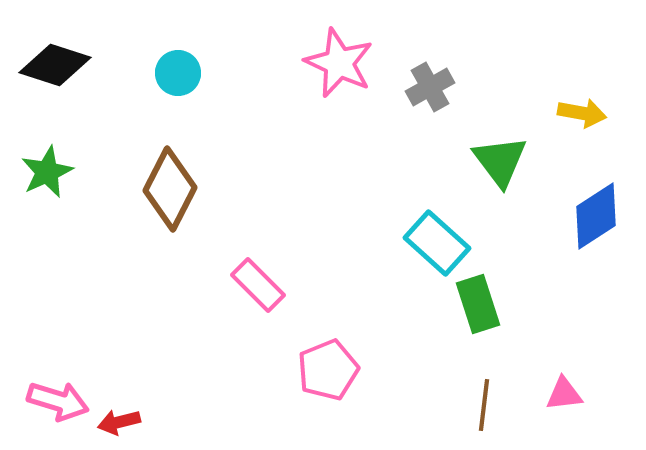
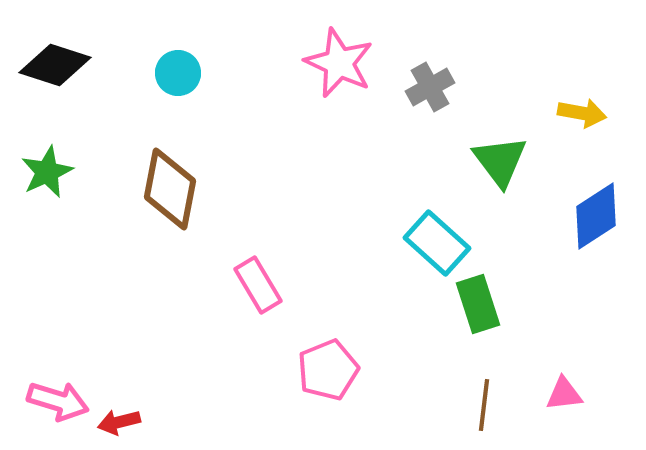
brown diamond: rotated 16 degrees counterclockwise
pink rectangle: rotated 14 degrees clockwise
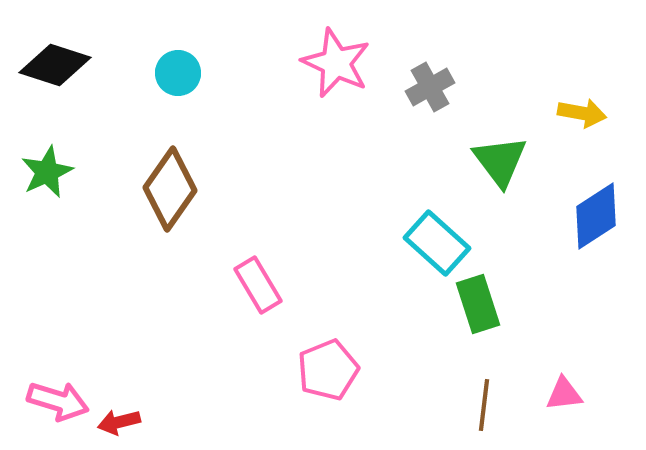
pink star: moved 3 px left
brown diamond: rotated 24 degrees clockwise
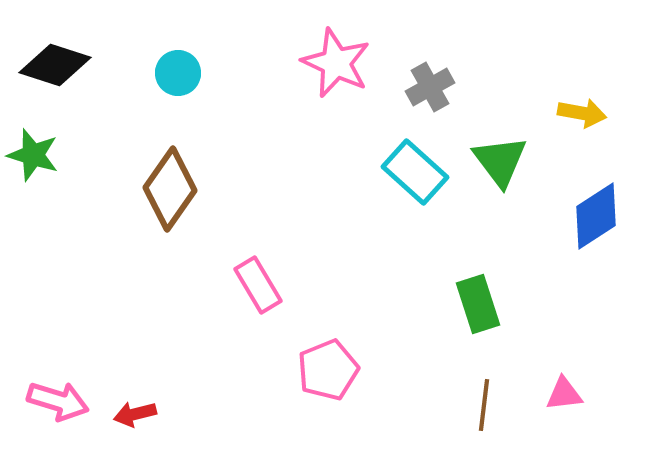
green star: moved 14 px left, 17 px up; rotated 30 degrees counterclockwise
cyan rectangle: moved 22 px left, 71 px up
red arrow: moved 16 px right, 8 px up
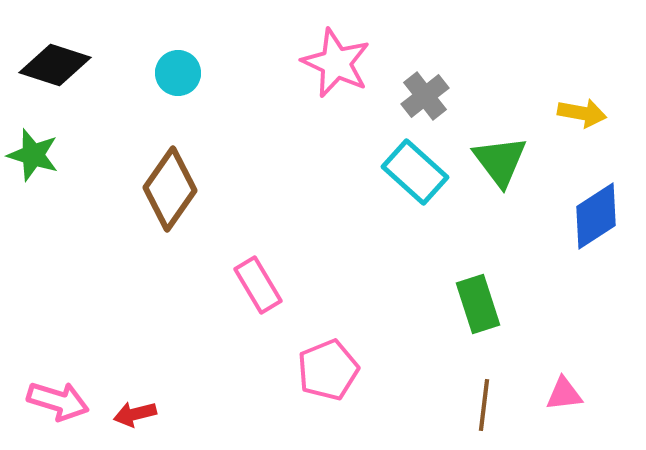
gray cross: moved 5 px left, 9 px down; rotated 9 degrees counterclockwise
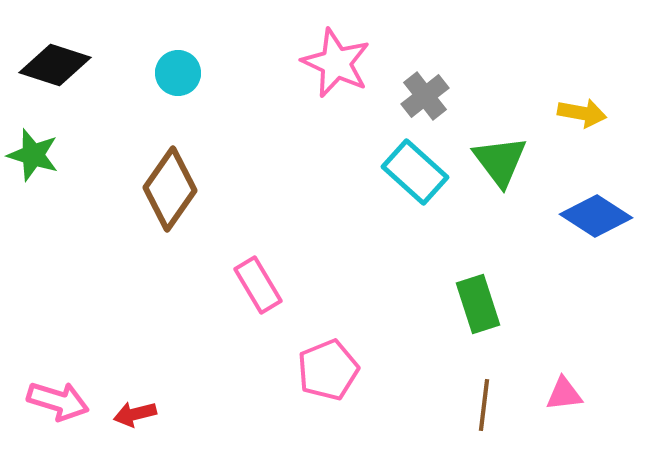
blue diamond: rotated 66 degrees clockwise
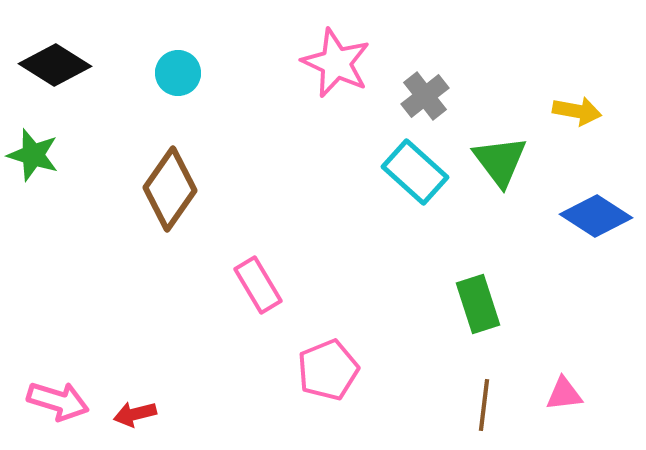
black diamond: rotated 14 degrees clockwise
yellow arrow: moved 5 px left, 2 px up
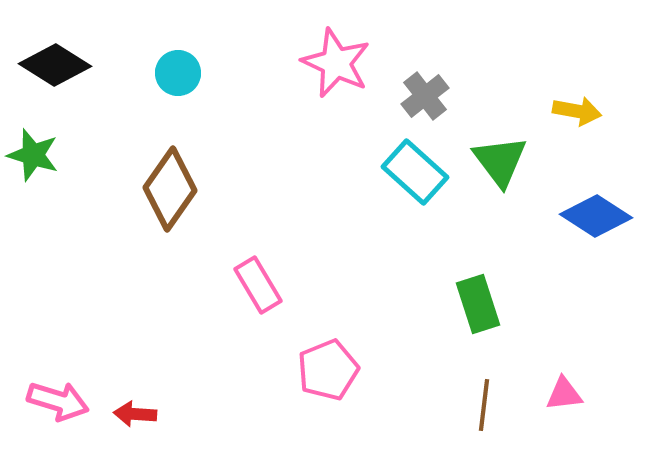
red arrow: rotated 18 degrees clockwise
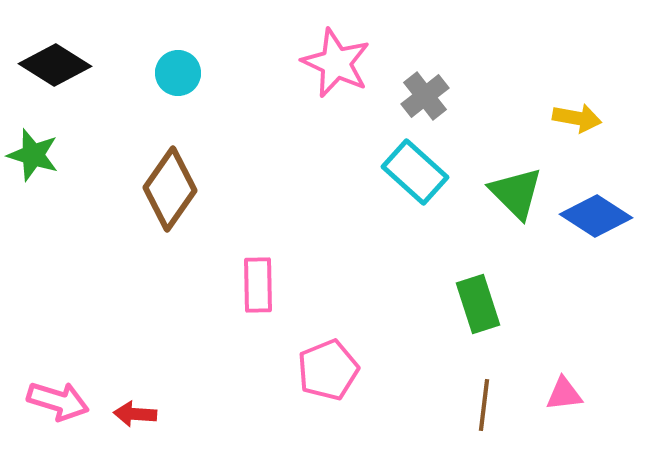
yellow arrow: moved 7 px down
green triangle: moved 16 px right, 32 px down; rotated 8 degrees counterclockwise
pink rectangle: rotated 30 degrees clockwise
